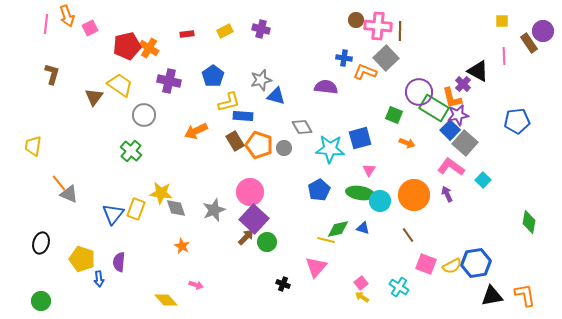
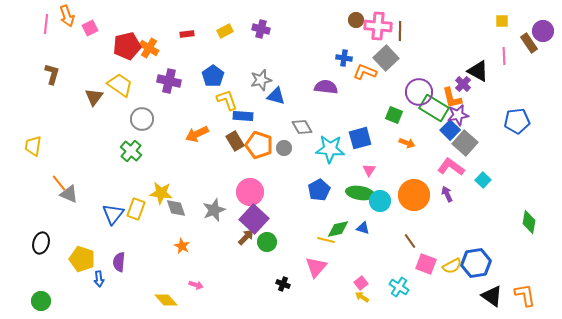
yellow L-shape at (229, 102): moved 2 px left, 2 px up; rotated 95 degrees counterclockwise
gray circle at (144, 115): moved 2 px left, 4 px down
orange arrow at (196, 131): moved 1 px right, 3 px down
brown line at (408, 235): moved 2 px right, 6 px down
black triangle at (492, 296): rotated 45 degrees clockwise
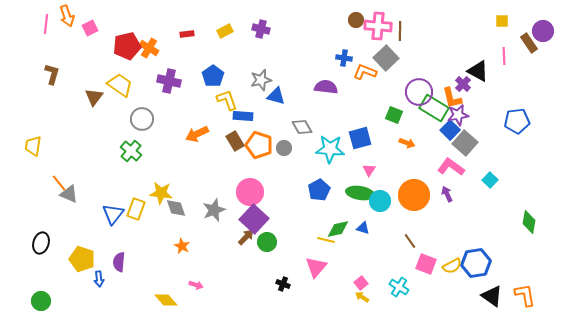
cyan square at (483, 180): moved 7 px right
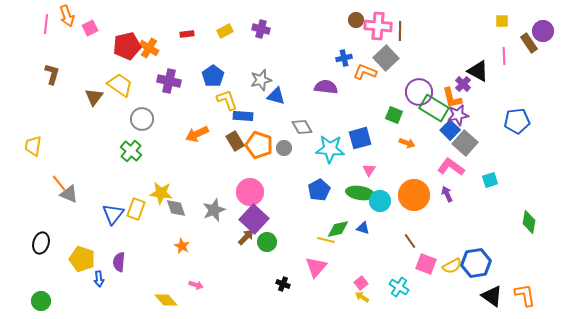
blue cross at (344, 58): rotated 21 degrees counterclockwise
cyan square at (490, 180): rotated 28 degrees clockwise
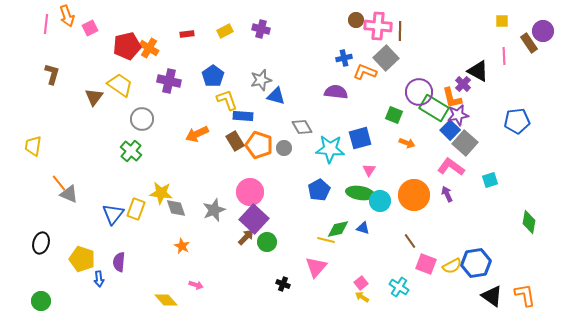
purple semicircle at (326, 87): moved 10 px right, 5 px down
